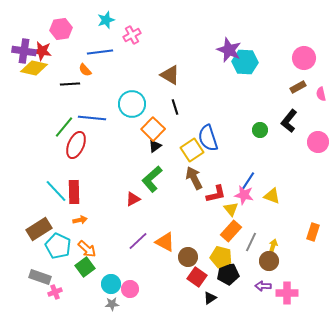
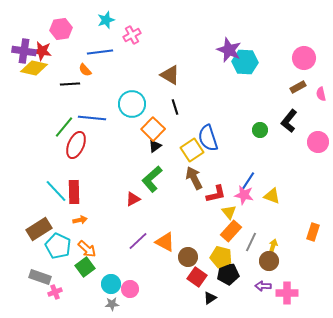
yellow triangle at (231, 209): moved 2 px left, 3 px down
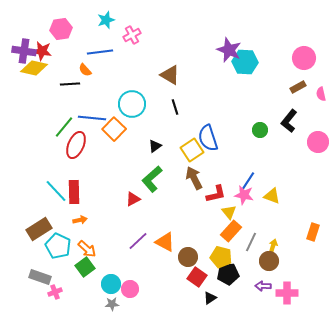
orange square at (153, 129): moved 39 px left
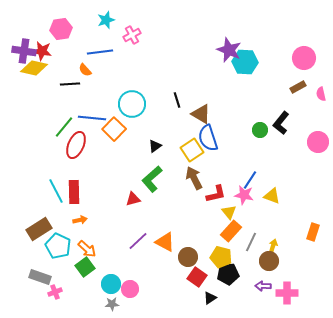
brown triangle at (170, 75): moved 31 px right, 39 px down
black line at (175, 107): moved 2 px right, 7 px up
black L-shape at (289, 121): moved 8 px left, 2 px down
blue line at (248, 181): moved 2 px right, 1 px up
cyan line at (56, 191): rotated 15 degrees clockwise
red triangle at (133, 199): rotated 14 degrees clockwise
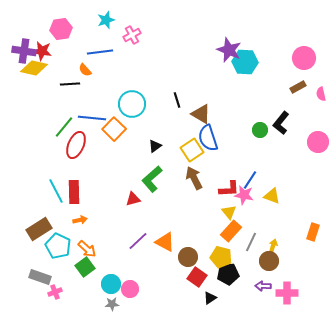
red L-shape at (216, 194): moved 13 px right, 5 px up; rotated 10 degrees clockwise
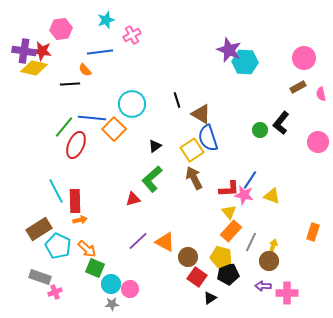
red rectangle at (74, 192): moved 1 px right, 9 px down
green square at (85, 267): moved 10 px right, 1 px down; rotated 30 degrees counterclockwise
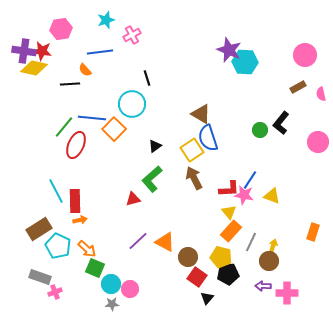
pink circle at (304, 58): moved 1 px right, 3 px up
black line at (177, 100): moved 30 px left, 22 px up
black triangle at (210, 298): moved 3 px left; rotated 16 degrees counterclockwise
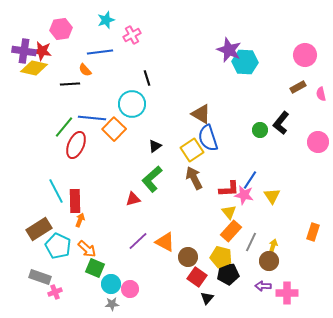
yellow triangle at (272, 196): rotated 36 degrees clockwise
orange arrow at (80, 220): rotated 56 degrees counterclockwise
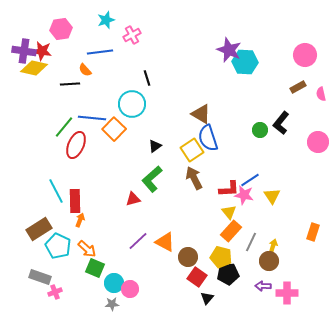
blue line at (250, 180): rotated 24 degrees clockwise
cyan circle at (111, 284): moved 3 px right, 1 px up
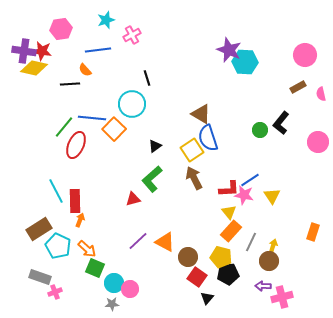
blue line at (100, 52): moved 2 px left, 2 px up
pink cross at (287, 293): moved 5 px left, 4 px down; rotated 15 degrees counterclockwise
